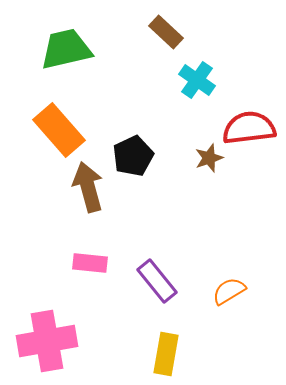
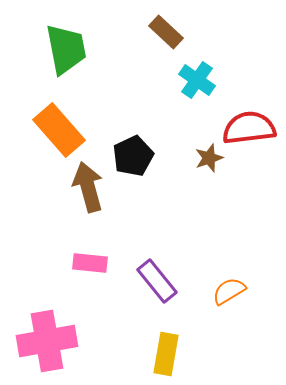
green trapezoid: rotated 92 degrees clockwise
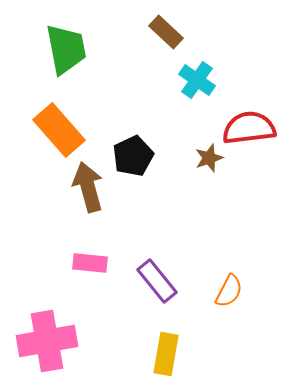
orange semicircle: rotated 148 degrees clockwise
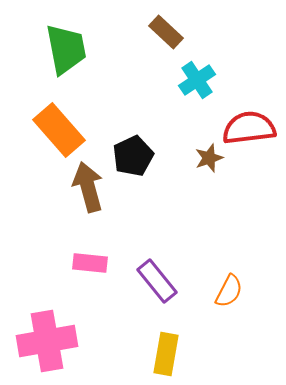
cyan cross: rotated 21 degrees clockwise
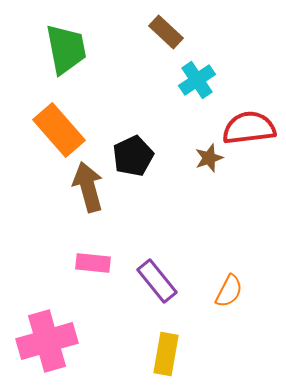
pink rectangle: moved 3 px right
pink cross: rotated 6 degrees counterclockwise
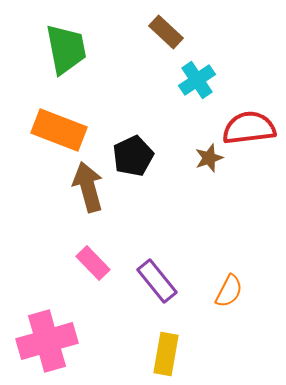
orange rectangle: rotated 28 degrees counterclockwise
pink rectangle: rotated 40 degrees clockwise
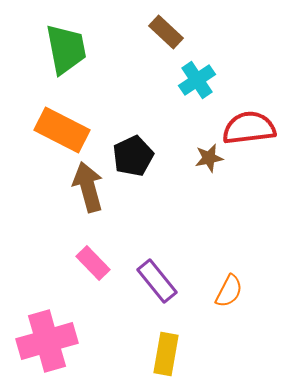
orange rectangle: moved 3 px right; rotated 6 degrees clockwise
brown star: rotated 8 degrees clockwise
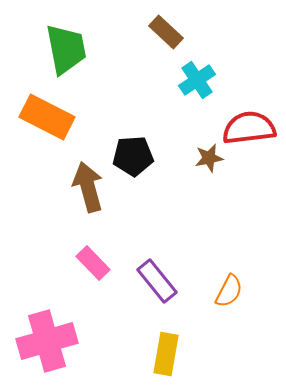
orange rectangle: moved 15 px left, 13 px up
black pentagon: rotated 21 degrees clockwise
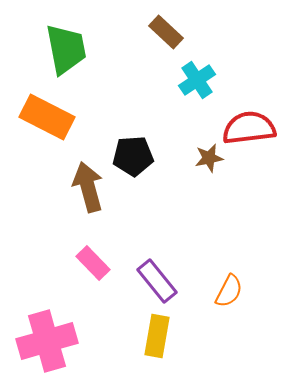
yellow rectangle: moved 9 px left, 18 px up
